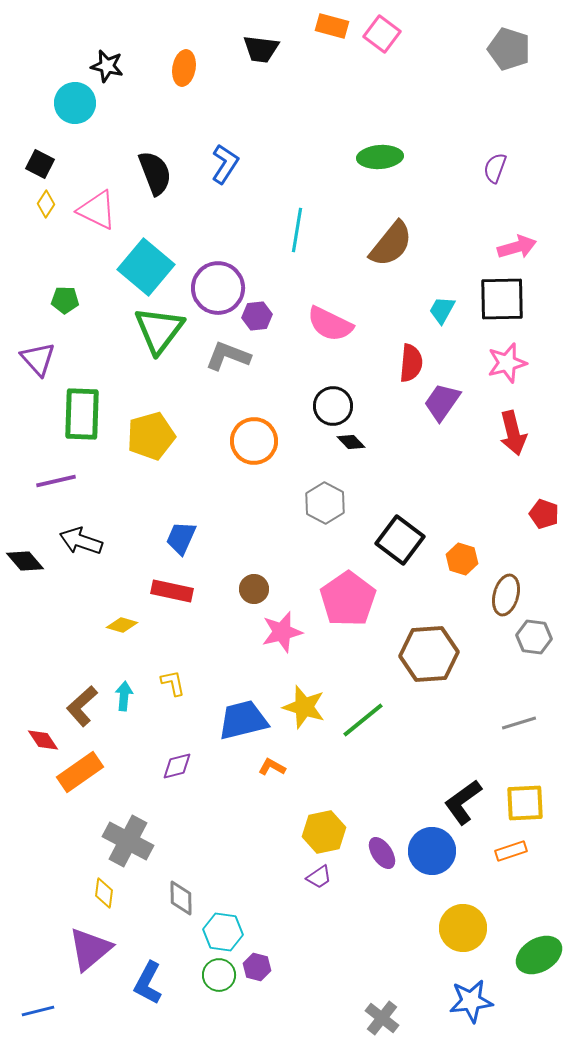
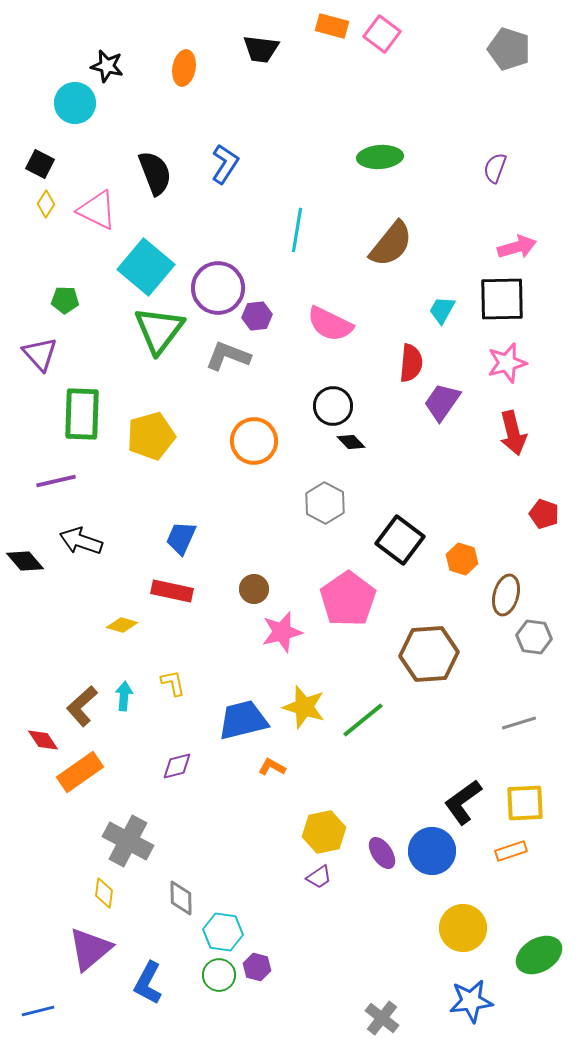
purple triangle at (38, 359): moved 2 px right, 5 px up
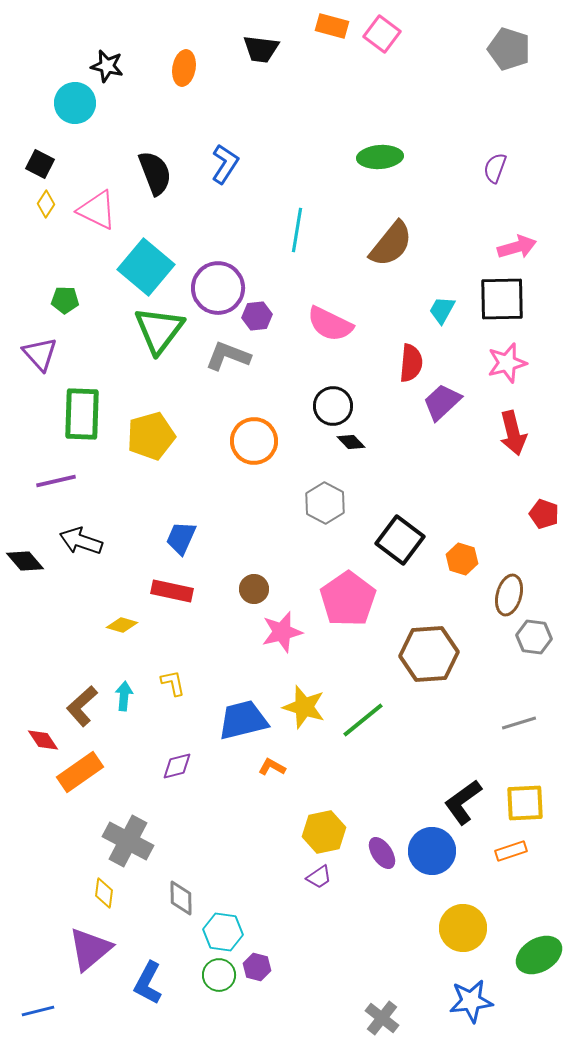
purple trapezoid at (442, 402): rotated 12 degrees clockwise
brown ellipse at (506, 595): moved 3 px right
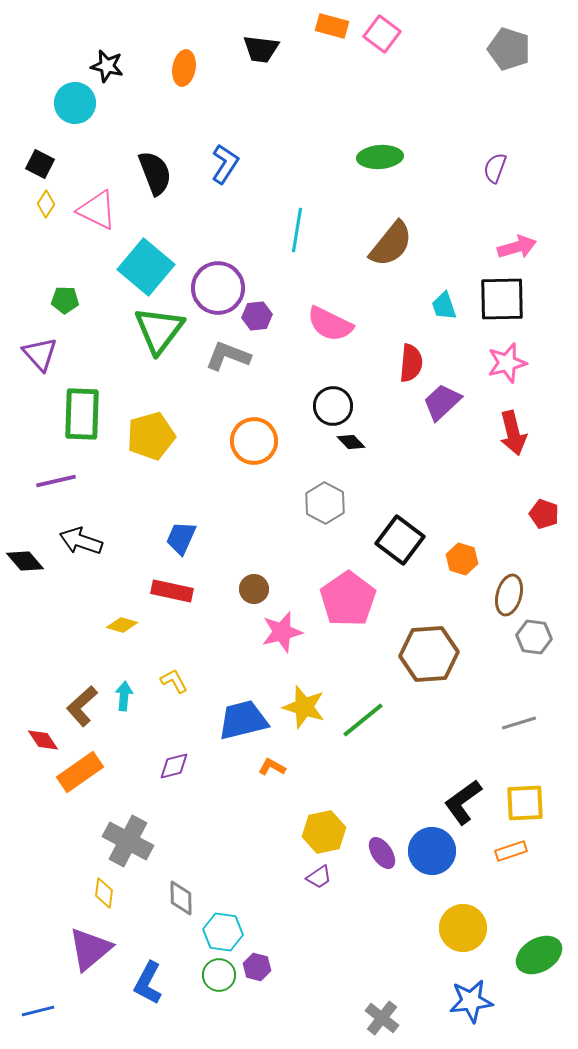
cyan trapezoid at (442, 310): moved 2 px right, 4 px up; rotated 48 degrees counterclockwise
yellow L-shape at (173, 683): moved 1 px right, 2 px up; rotated 16 degrees counterclockwise
purple diamond at (177, 766): moved 3 px left
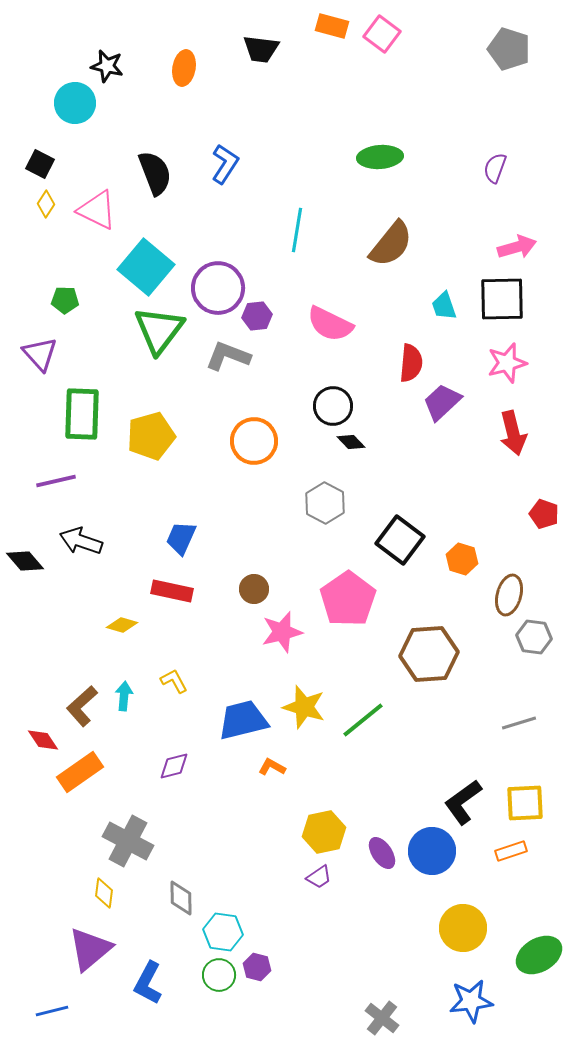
blue line at (38, 1011): moved 14 px right
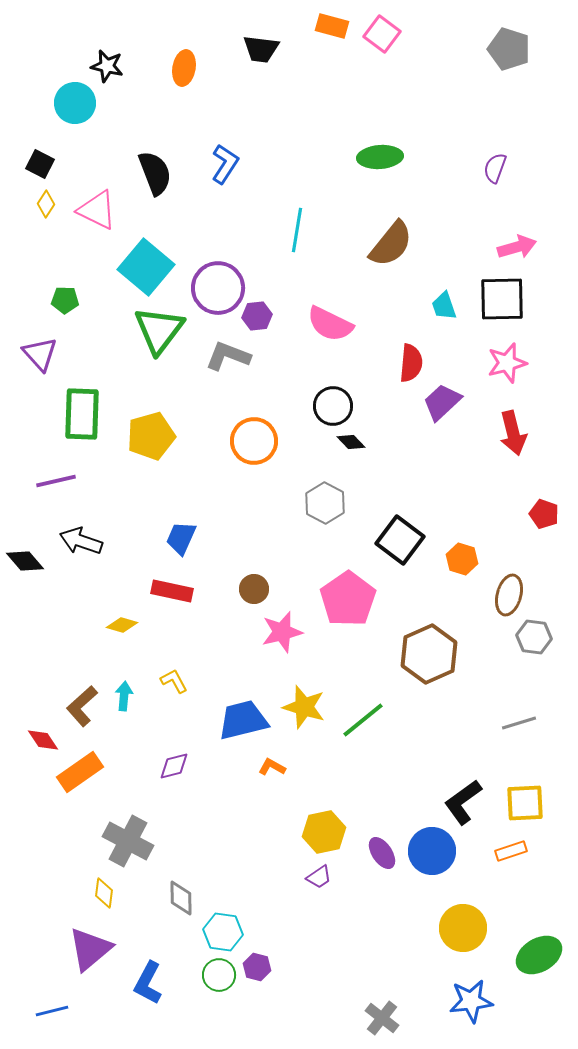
brown hexagon at (429, 654): rotated 20 degrees counterclockwise
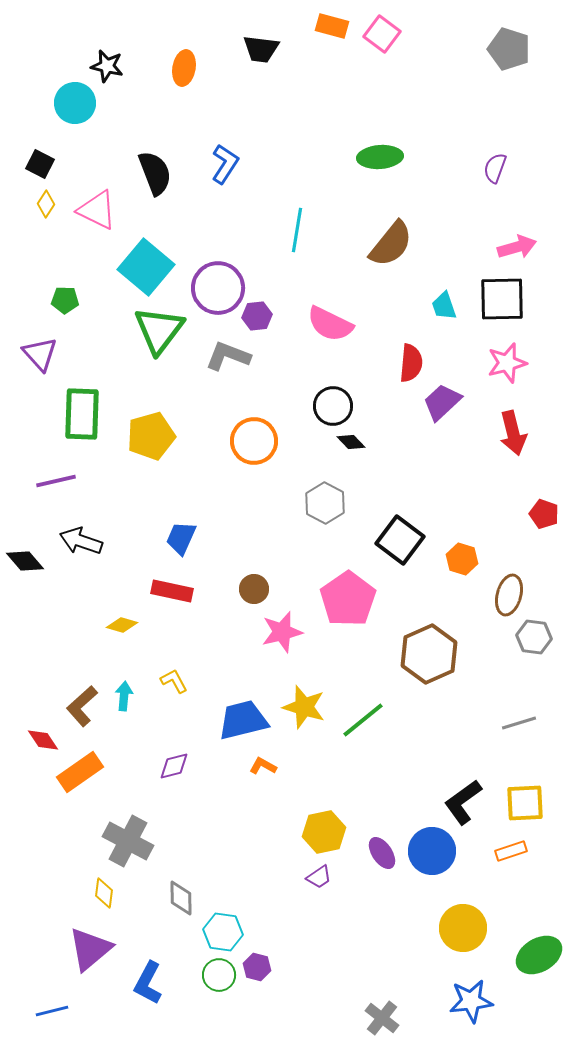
orange L-shape at (272, 767): moved 9 px left, 1 px up
